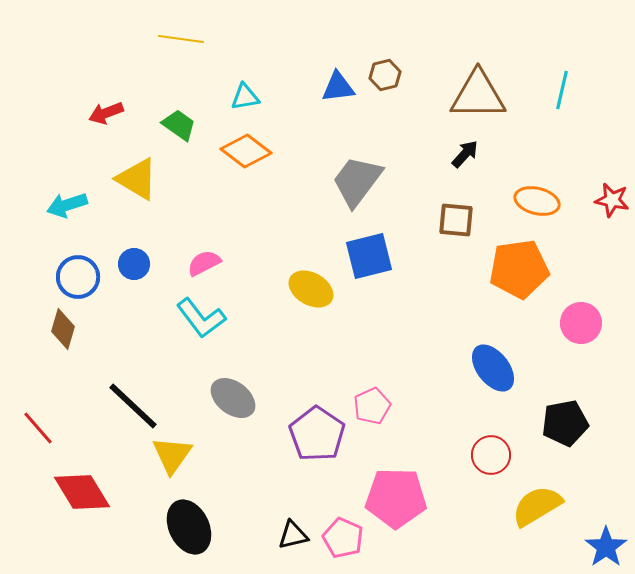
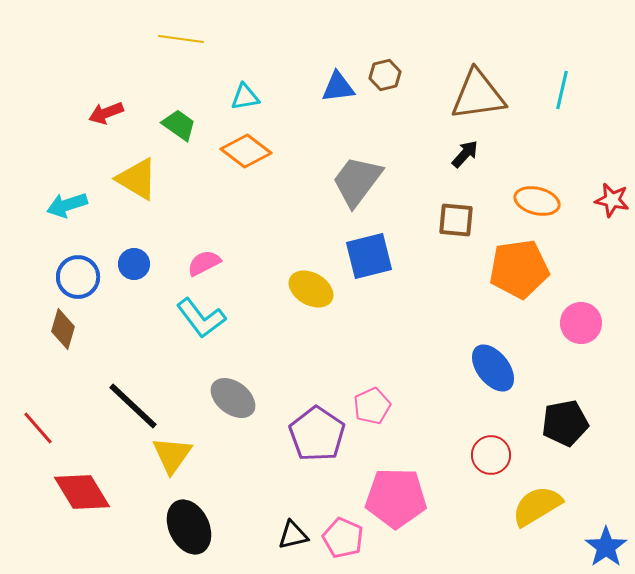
brown triangle at (478, 95): rotated 8 degrees counterclockwise
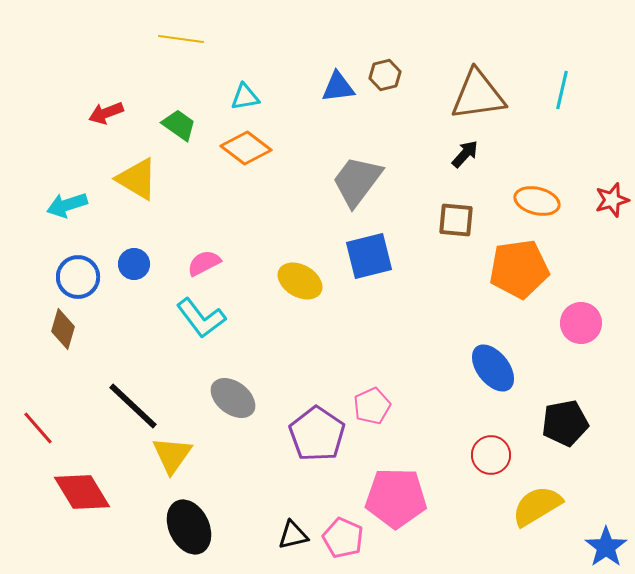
orange diamond at (246, 151): moved 3 px up
red star at (612, 200): rotated 28 degrees counterclockwise
yellow ellipse at (311, 289): moved 11 px left, 8 px up
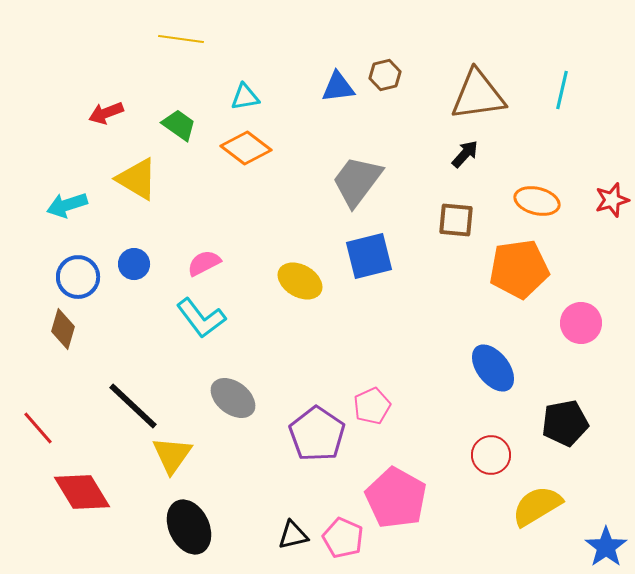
pink pentagon at (396, 498): rotated 28 degrees clockwise
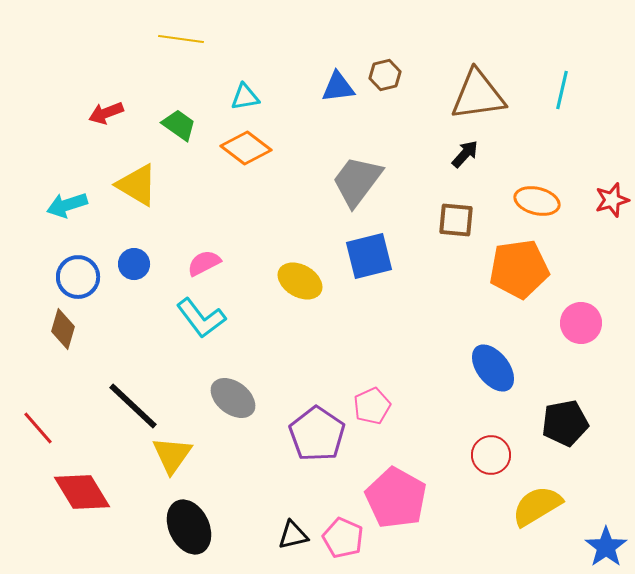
yellow triangle at (137, 179): moved 6 px down
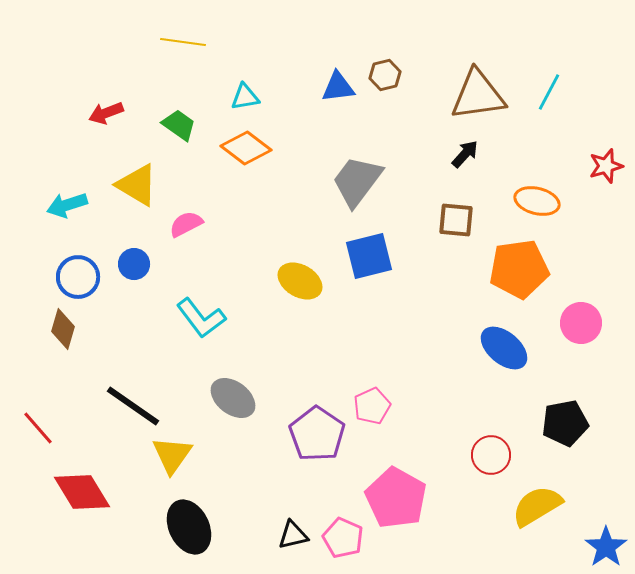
yellow line at (181, 39): moved 2 px right, 3 px down
cyan line at (562, 90): moved 13 px left, 2 px down; rotated 15 degrees clockwise
red star at (612, 200): moved 6 px left, 34 px up
pink semicircle at (204, 263): moved 18 px left, 39 px up
blue ellipse at (493, 368): moved 11 px right, 20 px up; rotated 12 degrees counterclockwise
black line at (133, 406): rotated 8 degrees counterclockwise
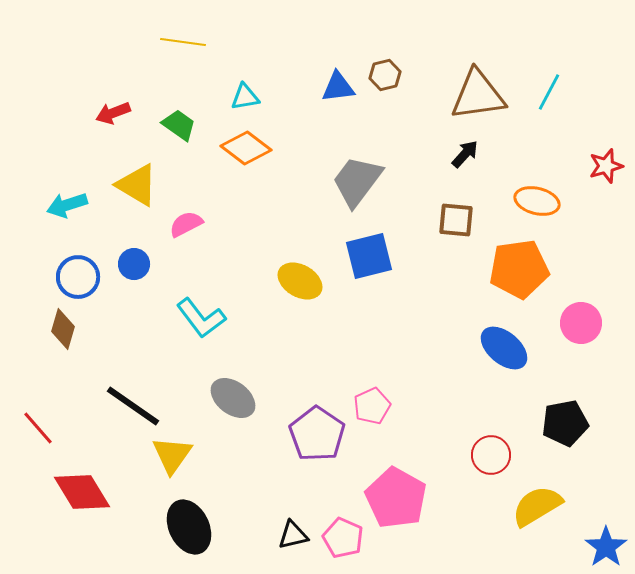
red arrow at (106, 113): moved 7 px right
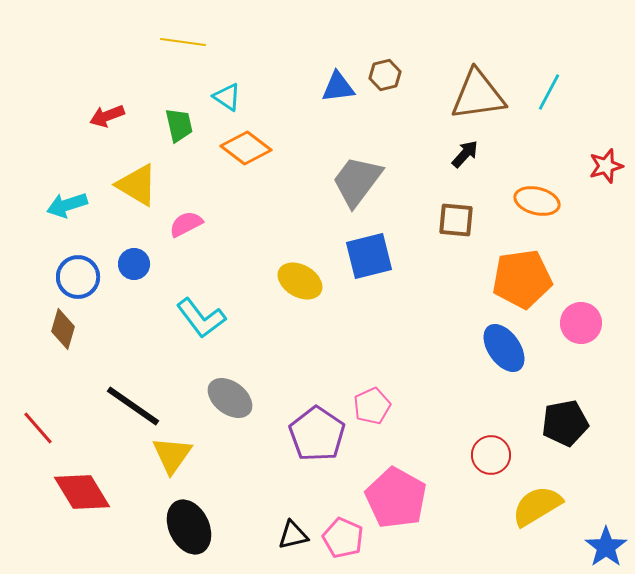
cyan triangle at (245, 97): moved 18 px left; rotated 44 degrees clockwise
red arrow at (113, 113): moved 6 px left, 3 px down
green trapezoid at (179, 125): rotated 42 degrees clockwise
orange pentagon at (519, 269): moved 3 px right, 10 px down
blue ellipse at (504, 348): rotated 15 degrees clockwise
gray ellipse at (233, 398): moved 3 px left
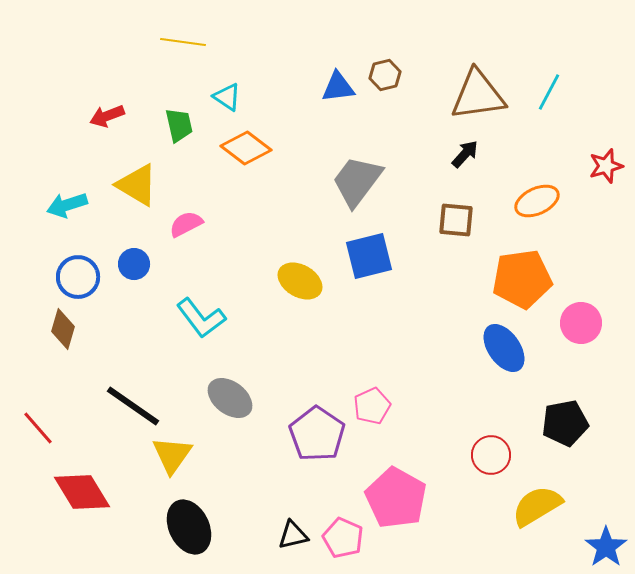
orange ellipse at (537, 201): rotated 39 degrees counterclockwise
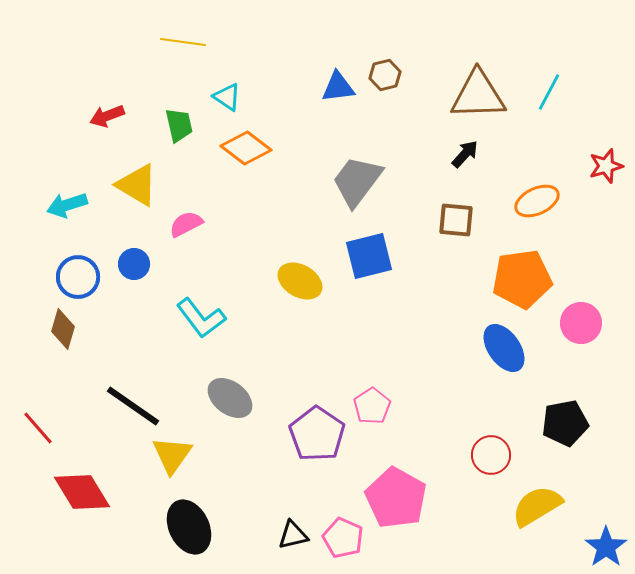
brown triangle at (478, 95): rotated 6 degrees clockwise
pink pentagon at (372, 406): rotated 9 degrees counterclockwise
